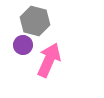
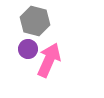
purple circle: moved 5 px right, 4 px down
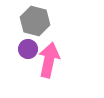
pink arrow: rotated 12 degrees counterclockwise
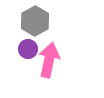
gray hexagon: rotated 16 degrees clockwise
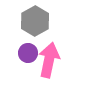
purple circle: moved 4 px down
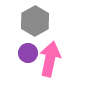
pink arrow: moved 1 px right, 1 px up
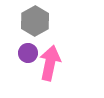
pink arrow: moved 4 px down
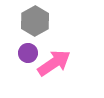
pink arrow: moved 4 px right; rotated 44 degrees clockwise
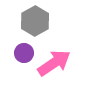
purple circle: moved 4 px left
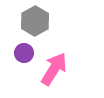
pink arrow: moved 6 px down; rotated 24 degrees counterclockwise
